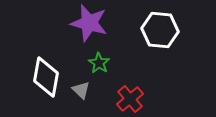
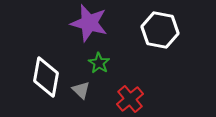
white hexagon: rotated 6 degrees clockwise
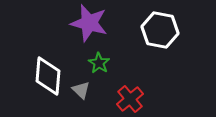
white diamond: moved 2 px right, 1 px up; rotated 6 degrees counterclockwise
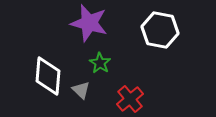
green star: moved 1 px right
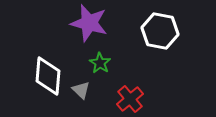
white hexagon: moved 1 px down
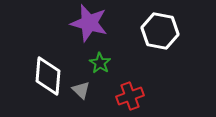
red cross: moved 3 px up; rotated 20 degrees clockwise
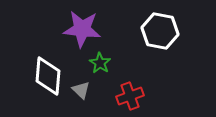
purple star: moved 7 px left, 6 px down; rotated 9 degrees counterclockwise
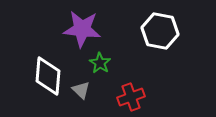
red cross: moved 1 px right, 1 px down
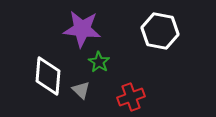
green star: moved 1 px left, 1 px up
